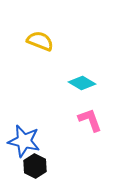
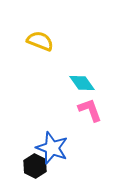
cyan diamond: rotated 24 degrees clockwise
pink L-shape: moved 10 px up
blue star: moved 28 px right, 7 px down; rotated 8 degrees clockwise
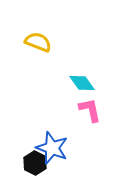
yellow semicircle: moved 2 px left, 1 px down
pink L-shape: rotated 8 degrees clockwise
black hexagon: moved 3 px up
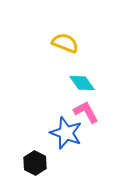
yellow semicircle: moved 27 px right, 1 px down
pink L-shape: moved 4 px left, 2 px down; rotated 16 degrees counterclockwise
blue star: moved 14 px right, 15 px up
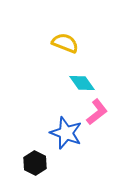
pink L-shape: moved 11 px right; rotated 80 degrees clockwise
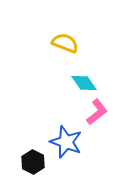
cyan diamond: moved 2 px right
blue star: moved 9 px down
black hexagon: moved 2 px left, 1 px up
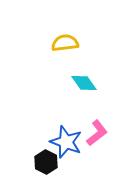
yellow semicircle: rotated 28 degrees counterclockwise
pink L-shape: moved 21 px down
black hexagon: moved 13 px right
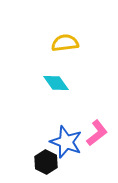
cyan diamond: moved 28 px left
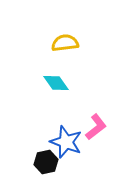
pink L-shape: moved 1 px left, 6 px up
black hexagon: rotated 20 degrees clockwise
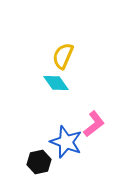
yellow semicircle: moved 2 px left, 13 px down; rotated 60 degrees counterclockwise
pink L-shape: moved 2 px left, 3 px up
black hexagon: moved 7 px left
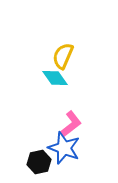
cyan diamond: moved 1 px left, 5 px up
pink L-shape: moved 23 px left
blue star: moved 2 px left, 6 px down
